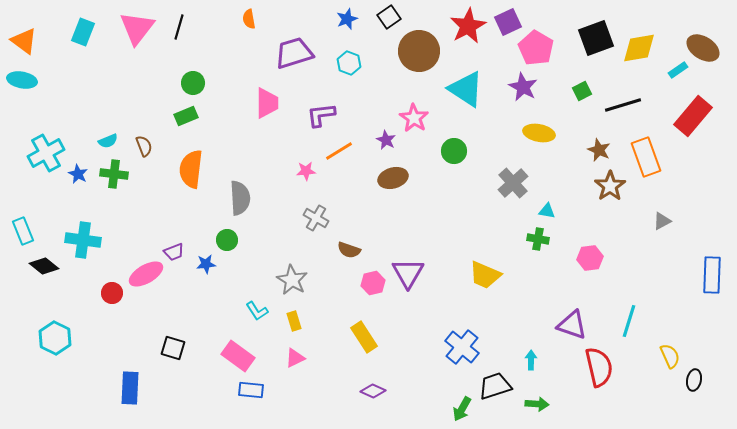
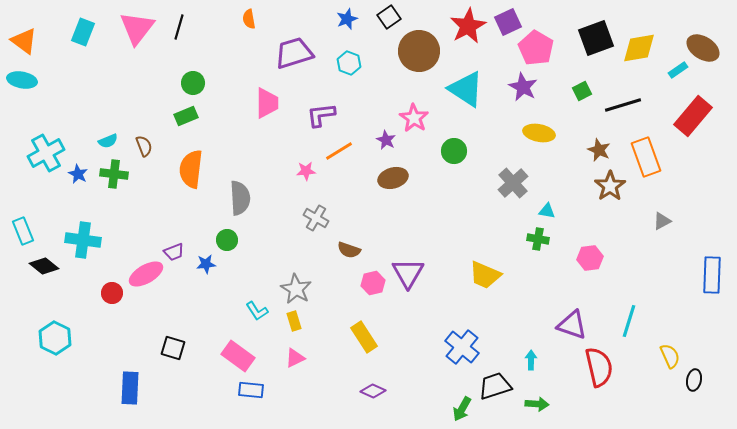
gray star at (292, 280): moved 4 px right, 9 px down
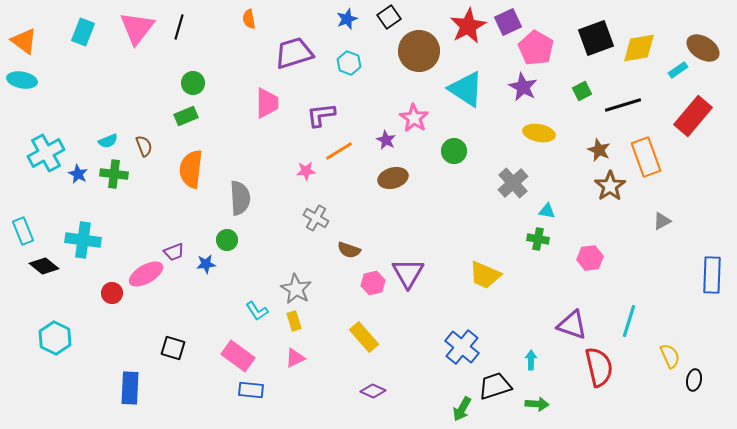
yellow rectangle at (364, 337): rotated 8 degrees counterclockwise
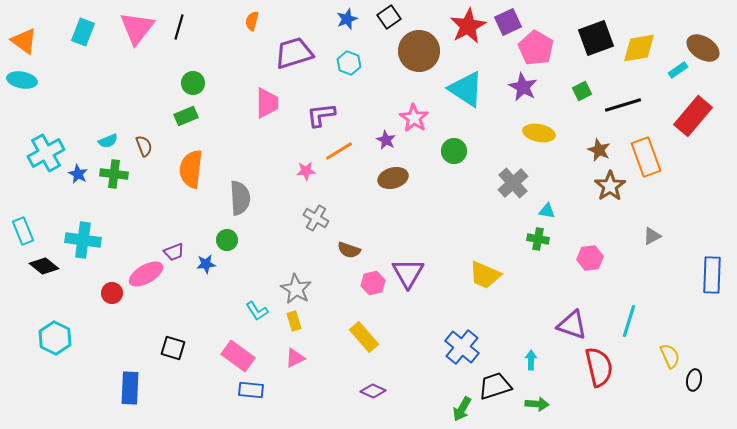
orange semicircle at (249, 19): moved 3 px right, 2 px down; rotated 24 degrees clockwise
gray triangle at (662, 221): moved 10 px left, 15 px down
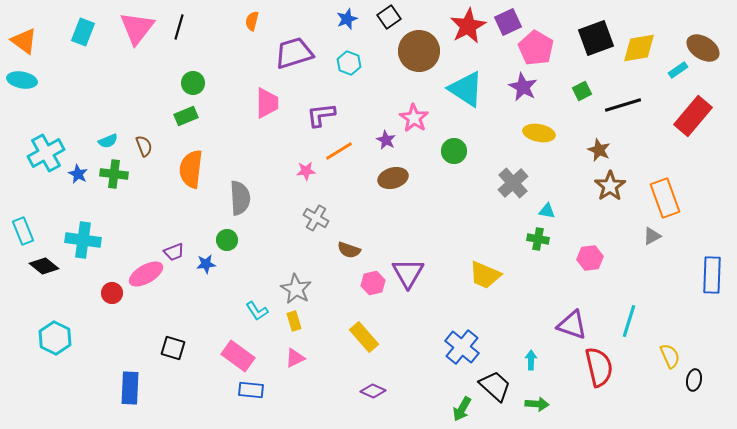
orange rectangle at (646, 157): moved 19 px right, 41 px down
black trapezoid at (495, 386): rotated 60 degrees clockwise
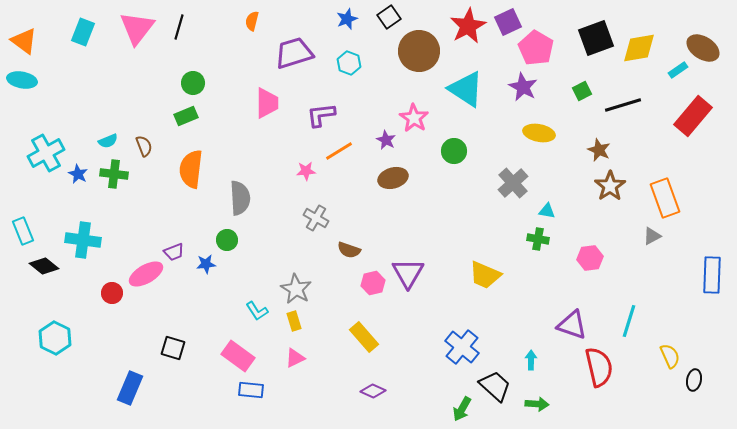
blue rectangle at (130, 388): rotated 20 degrees clockwise
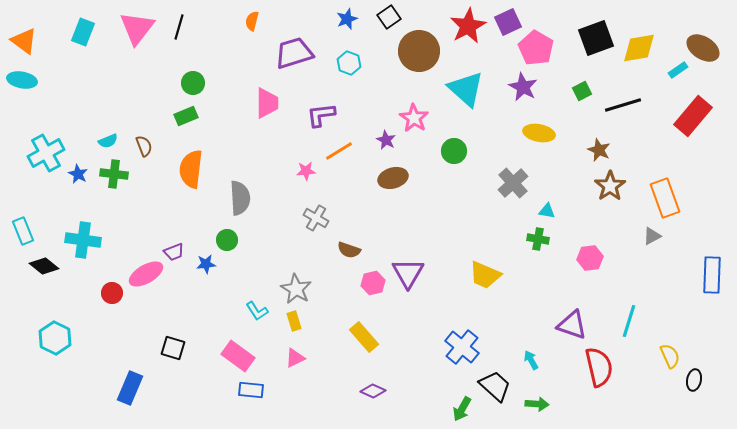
cyan triangle at (466, 89): rotated 9 degrees clockwise
cyan arrow at (531, 360): rotated 30 degrees counterclockwise
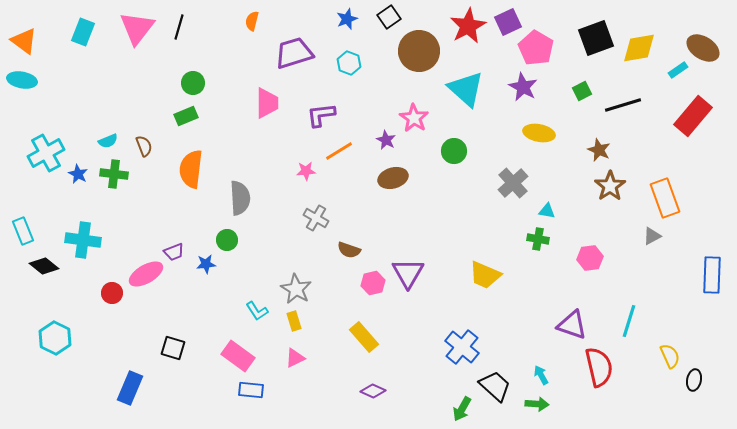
cyan arrow at (531, 360): moved 10 px right, 15 px down
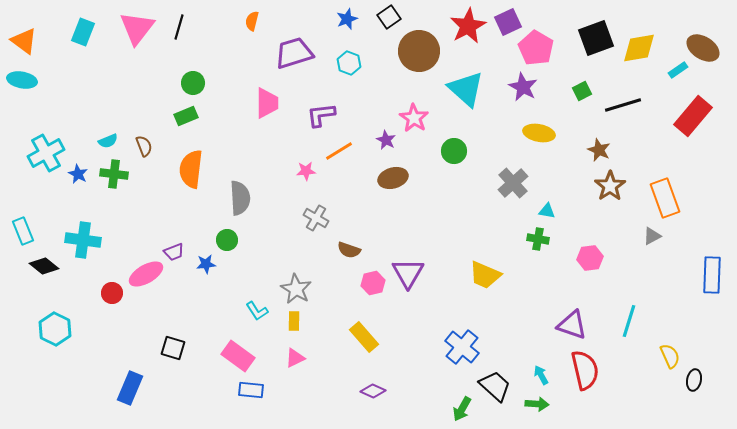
yellow rectangle at (294, 321): rotated 18 degrees clockwise
cyan hexagon at (55, 338): moved 9 px up
red semicircle at (599, 367): moved 14 px left, 3 px down
